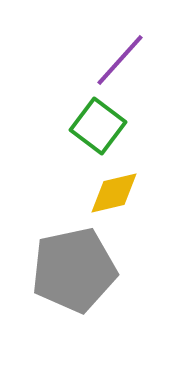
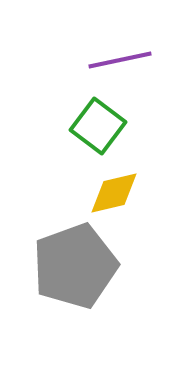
purple line: rotated 36 degrees clockwise
gray pentagon: moved 1 px right, 4 px up; rotated 8 degrees counterclockwise
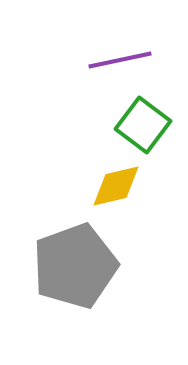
green square: moved 45 px right, 1 px up
yellow diamond: moved 2 px right, 7 px up
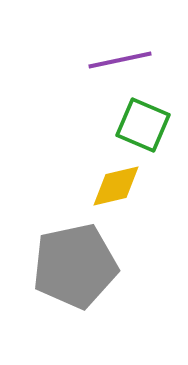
green square: rotated 14 degrees counterclockwise
gray pentagon: rotated 8 degrees clockwise
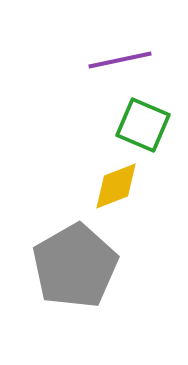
yellow diamond: rotated 8 degrees counterclockwise
gray pentagon: rotated 18 degrees counterclockwise
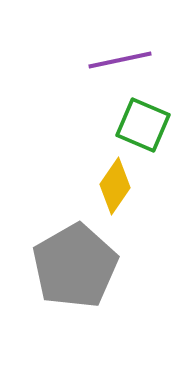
yellow diamond: moved 1 px left; rotated 34 degrees counterclockwise
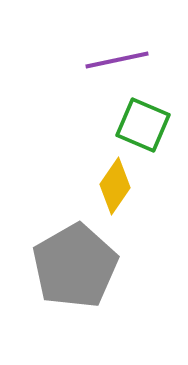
purple line: moved 3 px left
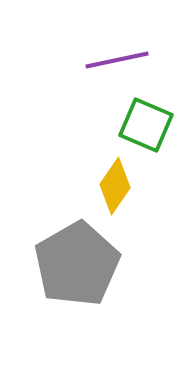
green square: moved 3 px right
gray pentagon: moved 2 px right, 2 px up
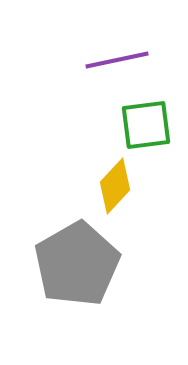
green square: rotated 30 degrees counterclockwise
yellow diamond: rotated 8 degrees clockwise
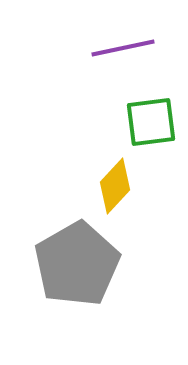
purple line: moved 6 px right, 12 px up
green square: moved 5 px right, 3 px up
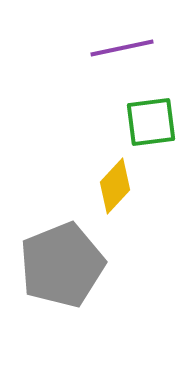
purple line: moved 1 px left
gray pentagon: moved 15 px left, 1 px down; rotated 8 degrees clockwise
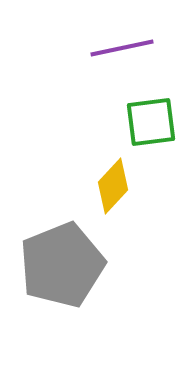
yellow diamond: moved 2 px left
